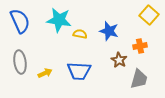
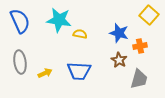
blue star: moved 10 px right, 2 px down
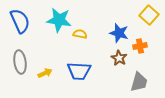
brown star: moved 2 px up
gray trapezoid: moved 3 px down
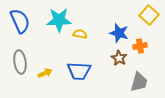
cyan star: rotated 10 degrees counterclockwise
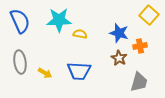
yellow arrow: rotated 56 degrees clockwise
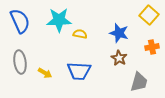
orange cross: moved 12 px right, 1 px down
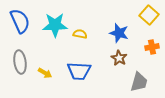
cyan star: moved 4 px left, 5 px down
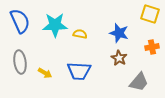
yellow square: moved 1 px right, 1 px up; rotated 24 degrees counterclockwise
gray trapezoid: rotated 25 degrees clockwise
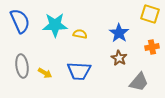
blue star: rotated 18 degrees clockwise
gray ellipse: moved 2 px right, 4 px down
